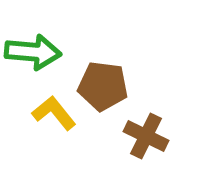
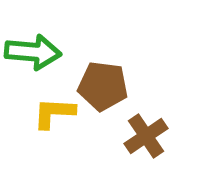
yellow L-shape: rotated 48 degrees counterclockwise
brown cross: rotated 30 degrees clockwise
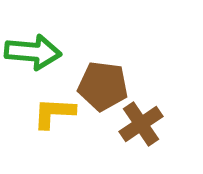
brown cross: moved 5 px left, 12 px up
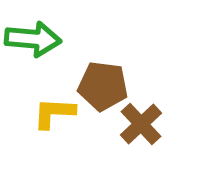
green arrow: moved 13 px up
brown cross: rotated 9 degrees counterclockwise
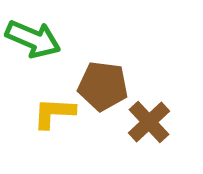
green arrow: rotated 18 degrees clockwise
brown cross: moved 8 px right, 2 px up
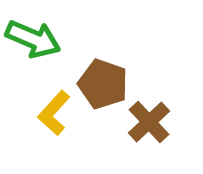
brown pentagon: moved 2 px up; rotated 12 degrees clockwise
yellow L-shape: rotated 51 degrees counterclockwise
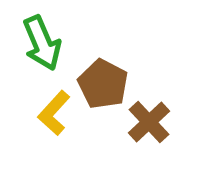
green arrow: moved 9 px right, 4 px down; rotated 44 degrees clockwise
brown pentagon: rotated 9 degrees clockwise
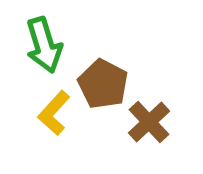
green arrow: moved 2 px right, 2 px down; rotated 6 degrees clockwise
